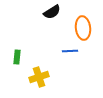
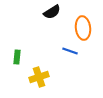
blue line: rotated 21 degrees clockwise
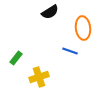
black semicircle: moved 2 px left
green rectangle: moved 1 px left, 1 px down; rotated 32 degrees clockwise
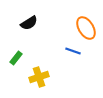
black semicircle: moved 21 px left, 11 px down
orange ellipse: moved 3 px right; rotated 25 degrees counterclockwise
blue line: moved 3 px right
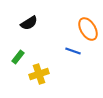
orange ellipse: moved 2 px right, 1 px down
green rectangle: moved 2 px right, 1 px up
yellow cross: moved 3 px up
